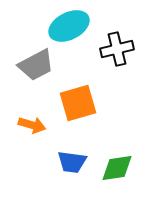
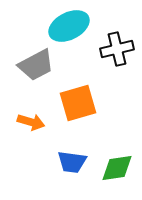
orange arrow: moved 1 px left, 3 px up
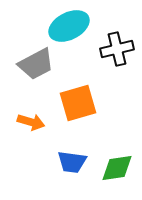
gray trapezoid: moved 1 px up
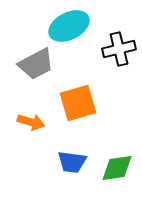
black cross: moved 2 px right
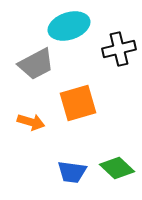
cyan ellipse: rotated 9 degrees clockwise
blue trapezoid: moved 10 px down
green diamond: rotated 52 degrees clockwise
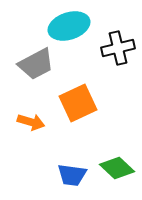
black cross: moved 1 px left, 1 px up
orange square: rotated 9 degrees counterclockwise
blue trapezoid: moved 3 px down
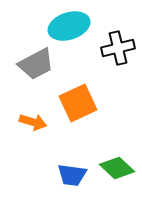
orange arrow: moved 2 px right
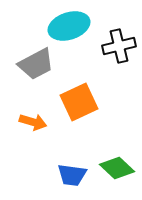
black cross: moved 1 px right, 2 px up
orange square: moved 1 px right, 1 px up
